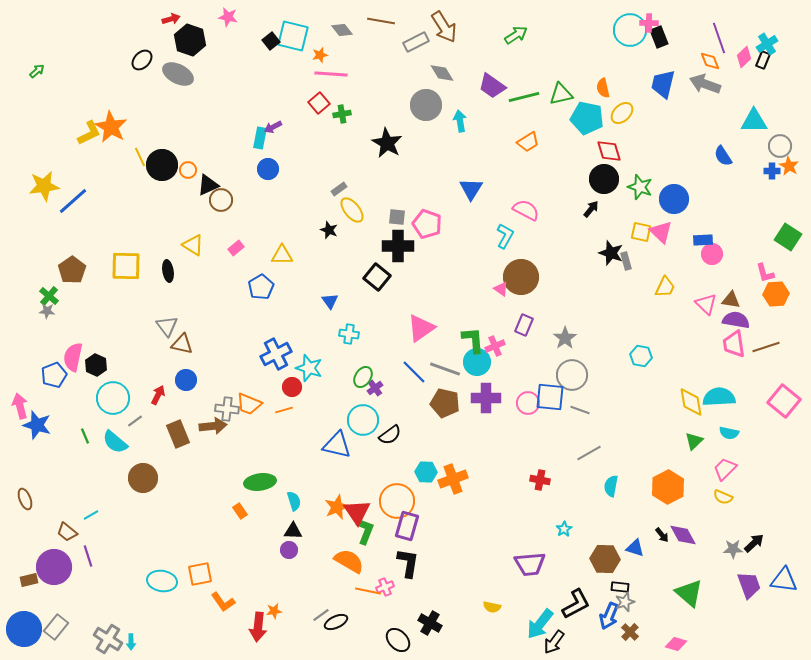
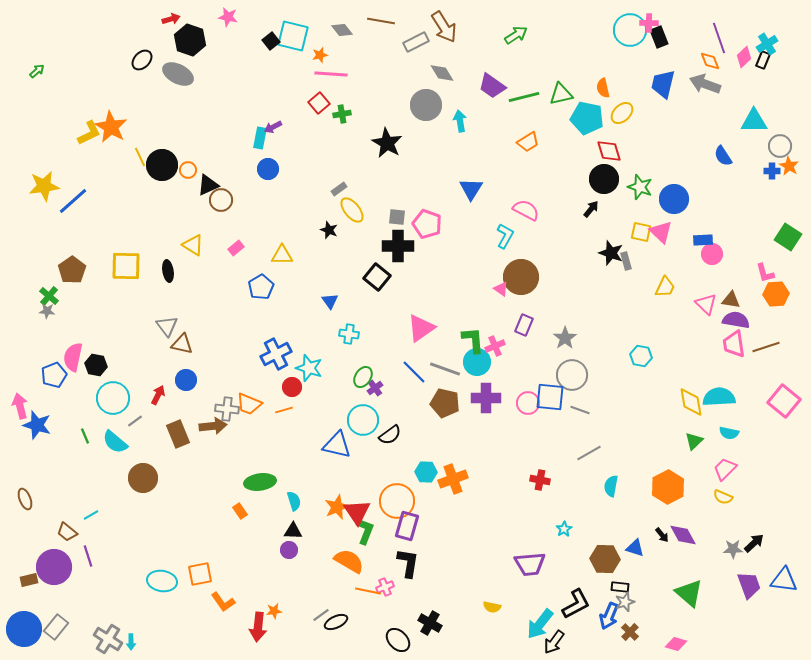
black hexagon at (96, 365): rotated 15 degrees counterclockwise
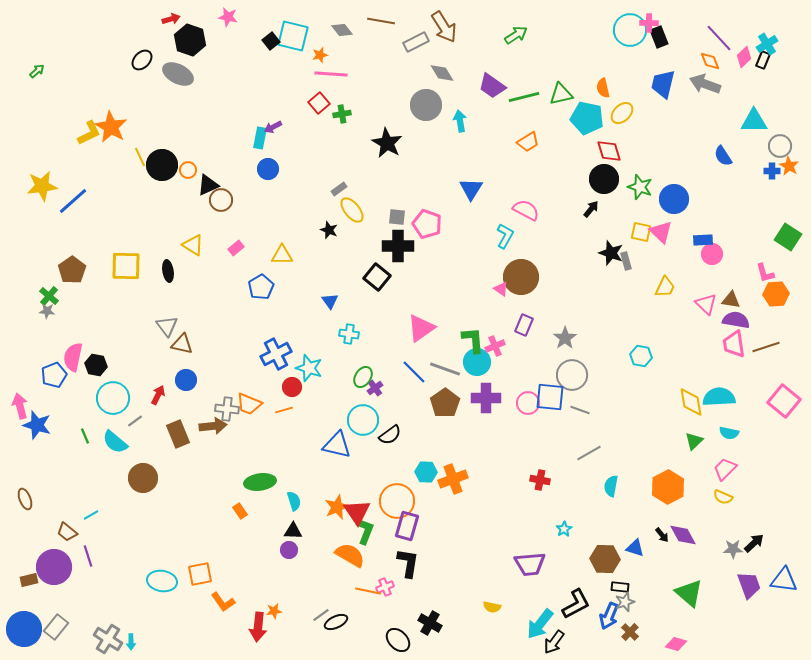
purple line at (719, 38): rotated 24 degrees counterclockwise
yellow star at (44, 186): moved 2 px left
brown pentagon at (445, 403): rotated 24 degrees clockwise
orange semicircle at (349, 561): moved 1 px right, 6 px up
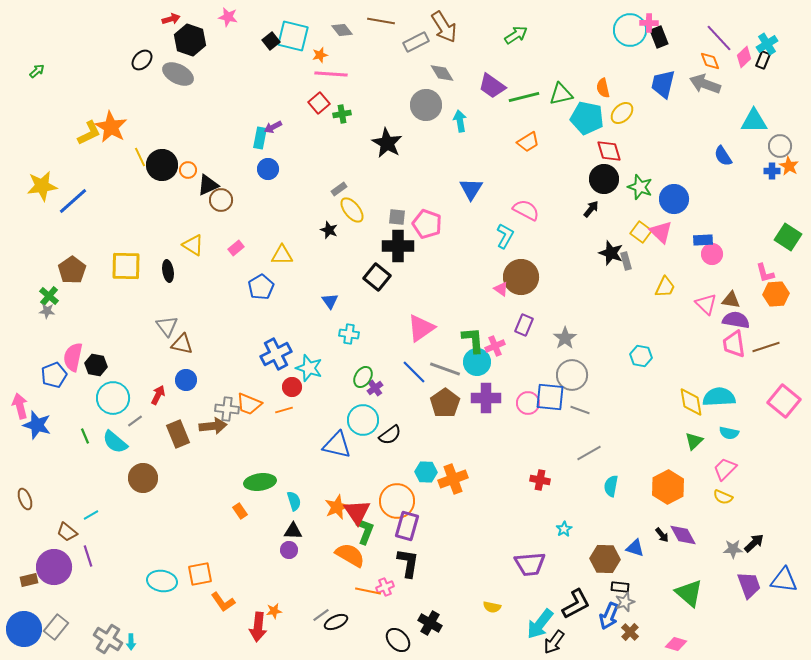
yellow square at (641, 232): rotated 25 degrees clockwise
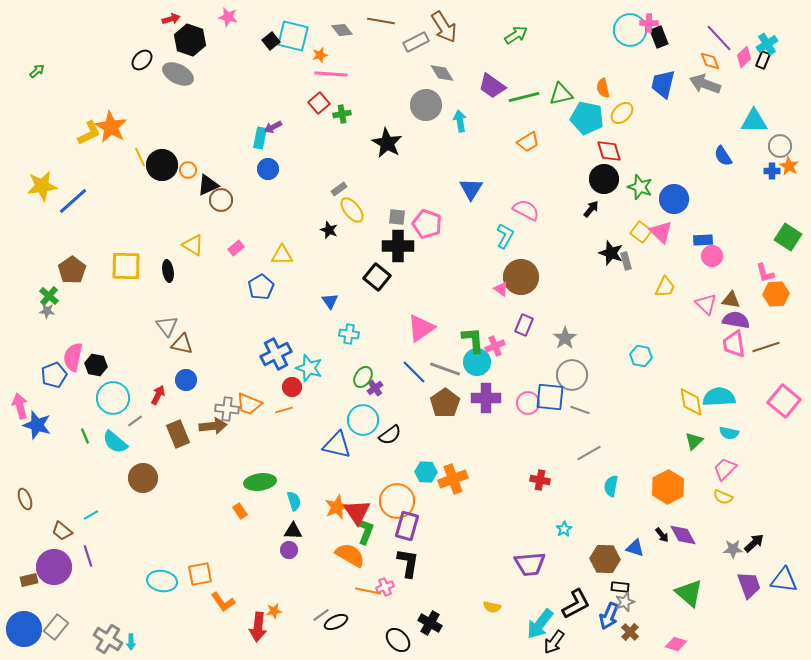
pink circle at (712, 254): moved 2 px down
brown trapezoid at (67, 532): moved 5 px left, 1 px up
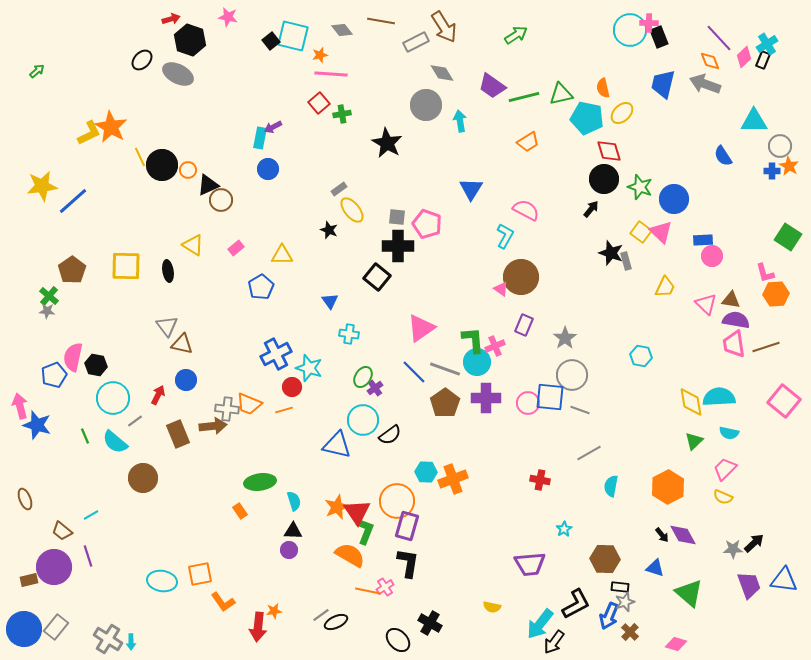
blue triangle at (635, 548): moved 20 px right, 20 px down
pink cross at (385, 587): rotated 12 degrees counterclockwise
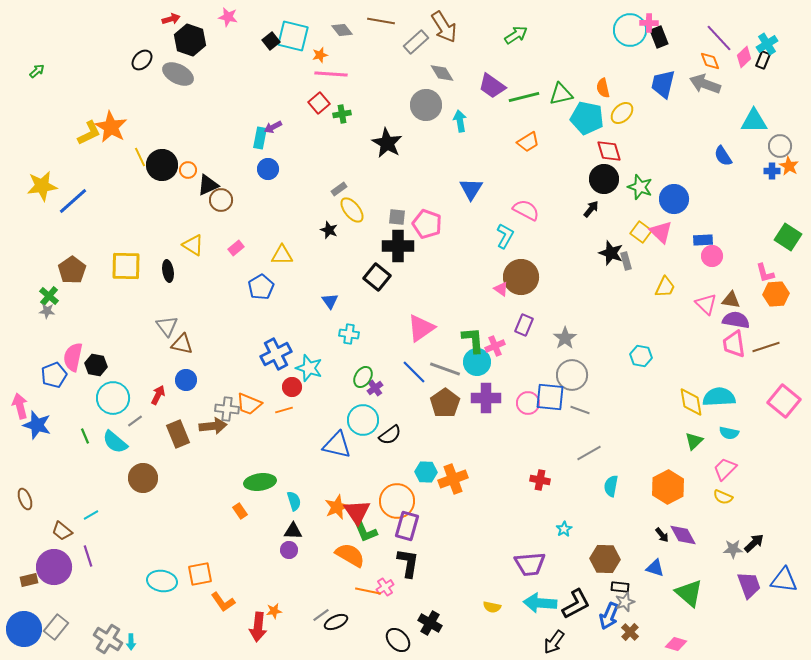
gray rectangle at (416, 42): rotated 15 degrees counterclockwise
green L-shape at (365, 531): rotated 136 degrees clockwise
cyan arrow at (540, 624): moved 21 px up; rotated 56 degrees clockwise
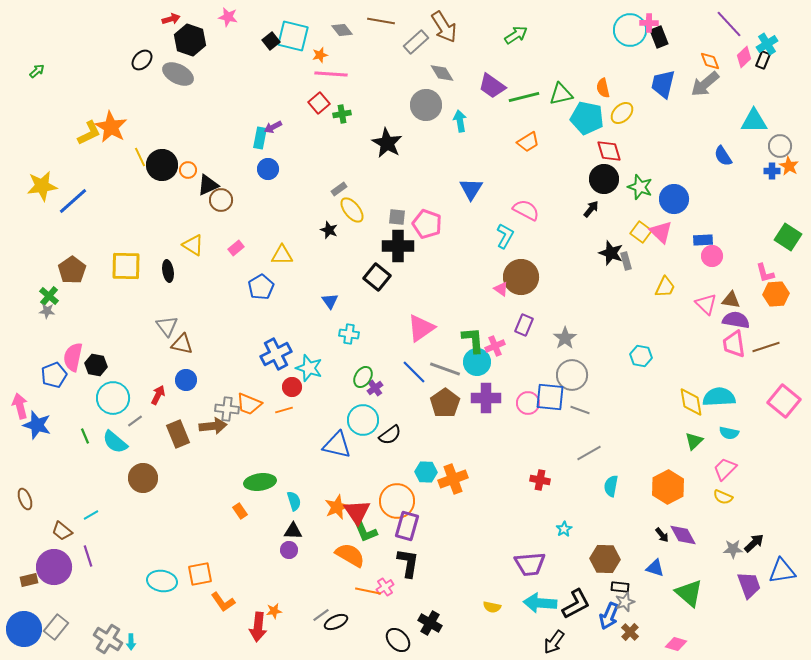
purple line at (719, 38): moved 10 px right, 14 px up
gray arrow at (705, 84): rotated 60 degrees counterclockwise
blue triangle at (784, 580): moved 2 px left, 9 px up; rotated 16 degrees counterclockwise
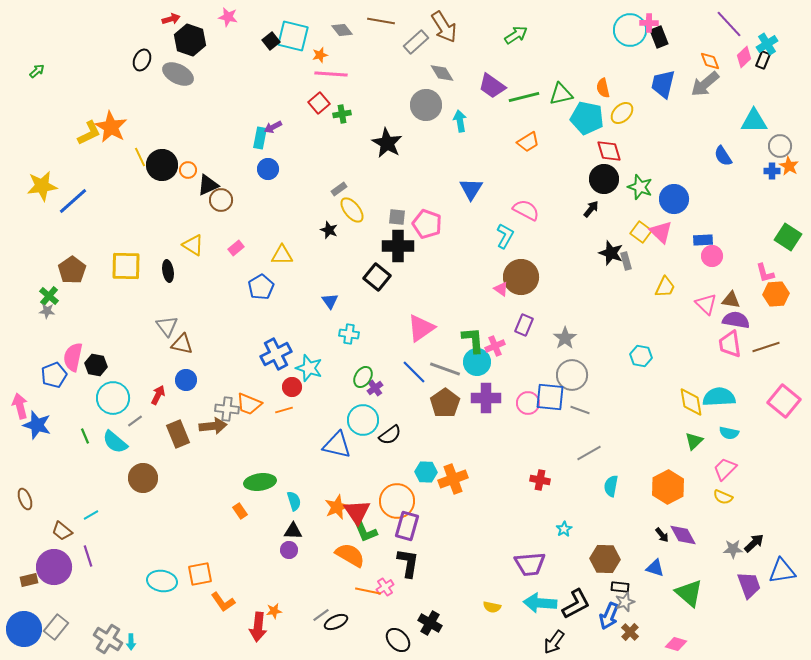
black ellipse at (142, 60): rotated 20 degrees counterclockwise
pink trapezoid at (734, 344): moved 4 px left
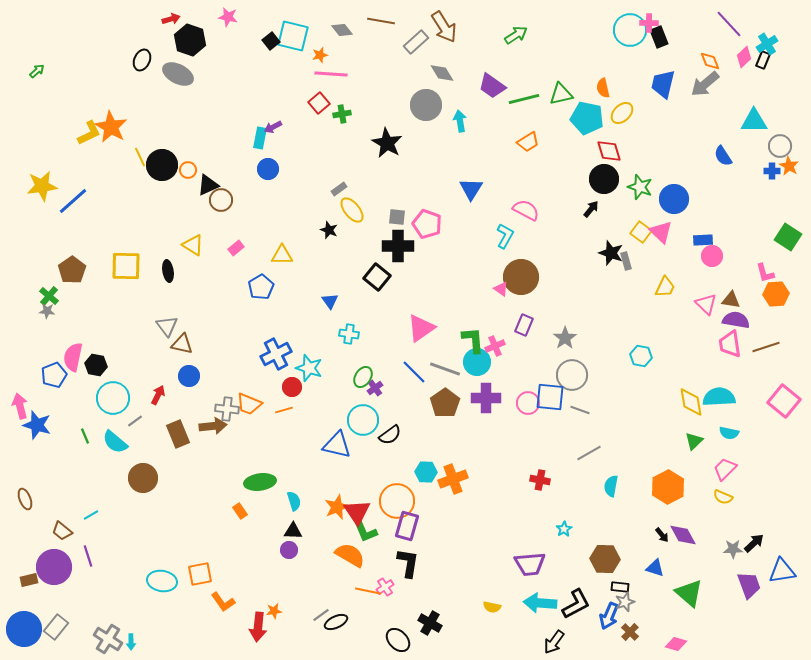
green line at (524, 97): moved 2 px down
blue circle at (186, 380): moved 3 px right, 4 px up
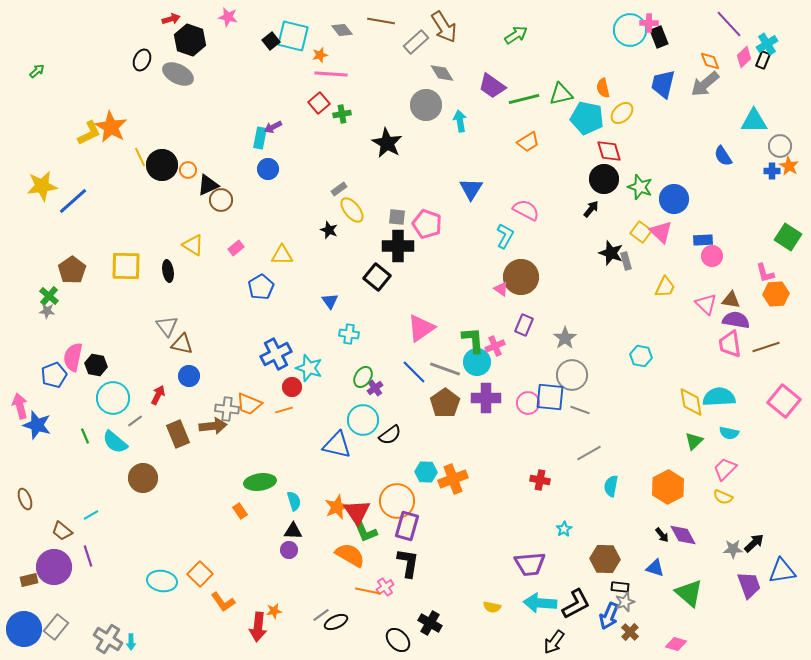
orange square at (200, 574): rotated 35 degrees counterclockwise
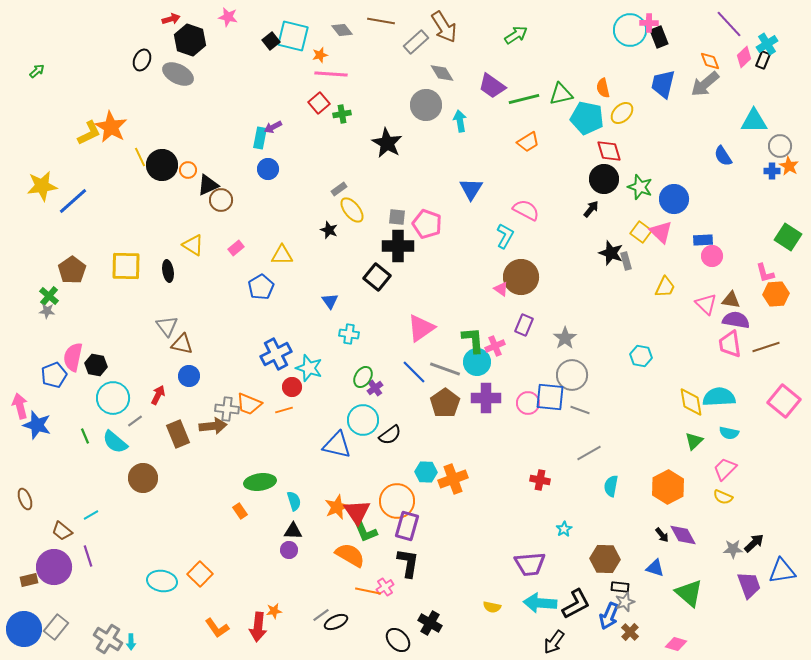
orange L-shape at (223, 602): moved 6 px left, 26 px down
